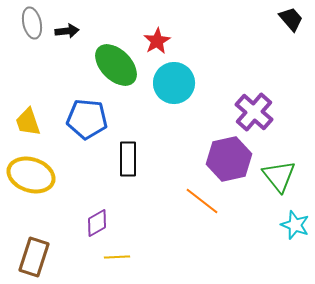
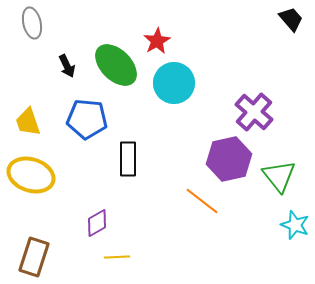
black arrow: moved 35 px down; rotated 70 degrees clockwise
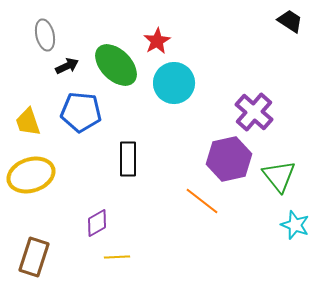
black trapezoid: moved 1 px left, 2 px down; rotated 16 degrees counterclockwise
gray ellipse: moved 13 px right, 12 px down
black arrow: rotated 90 degrees counterclockwise
blue pentagon: moved 6 px left, 7 px up
yellow ellipse: rotated 36 degrees counterclockwise
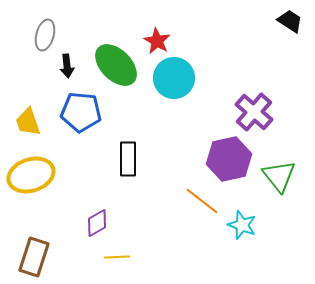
gray ellipse: rotated 28 degrees clockwise
red star: rotated 12 degrees counterclockwise
black arrow: rotated 110 degrees clockwise
cyan circle: moved 5 px up
cyan star: moved 53 px left
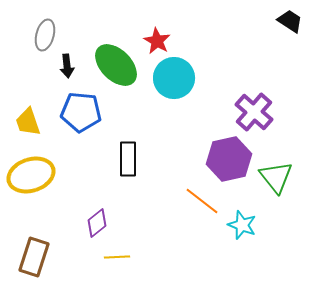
green triangle: moved 3 px left, 1 px down
purple diamond: rotated 8 degrees counterclockwise
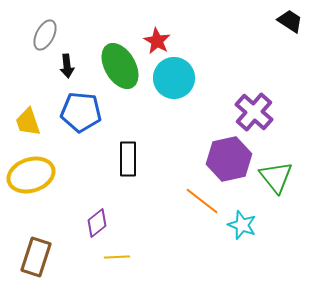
gray ellipse: rotated 12 degrees clockwise
green ellipse: moved 4 px right, 1 px down; rotated 15 degrees clockwise
brown rectangle: moved 2 px right
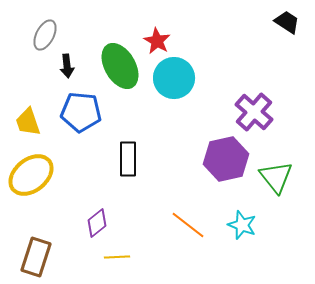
black trapezoid: moved 3 px left, 1 px down
purple hexagon: moved 3 px left
yellow ellipse: rotated 21 degrees counterclockwise
orange line: moved 14 px left, 24 px down
